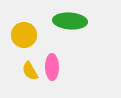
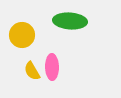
yellow circle: moved 2 px left
yellow semicircle: moved 2 px right
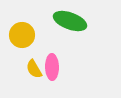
green ellipse: rotated 16 degrees clockwise
yellow semicircle: moved 2 px right, 2 px up
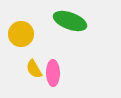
yellow circle: moved 1 px left, 1 px up
pink ellipse: moved 1 px right, 6 px down
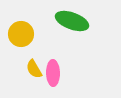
green ellipse: moved 2 px right
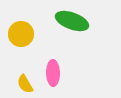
yellow semicircle: moved 9 px left, 15 px down
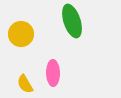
green ellipse: rotated 52 degrees clockwise
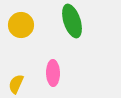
yellow circle: moved 9 px up
yellow semicircle: moved 9 px left; rotated 54 degrees clockwise
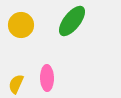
green ellipse: rotated 56 degrees clockwise
pink ellipse: moved 6 px left, 5 px down
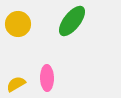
yellow circle: moved 3 px left, 1 px up
yellow semicircle: rotated 36 degrees clockwise
